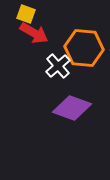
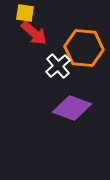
yellow square: moved 1 px left, 1 px up; rotated 12 degrees counterclockwise
red arrow: rotated 12 degrees clockwise
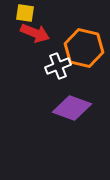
red arrow: moved 1 px right; rotated 20 degrees counterclockwise
orange hexagon: rotated 9 degrees clockwise
white cross: rotated 20 degrees clockwise
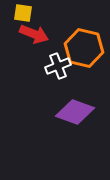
yellow square: moved 2 px left
red arrow: moved 1 px left, 1 px down
purple diamond: moved 3 px right, 4 px down
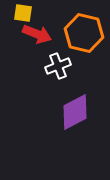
red arrow: moved 3 px right
orange hexagon: moved 15 px up
purple diamond: rotated 48 degrees counterclockwise
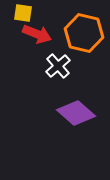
white cross: rotated 20 degrees counterclockwise
purple diamond: moved 1 px right, 1 px down; rotated 69 degrees clockwise
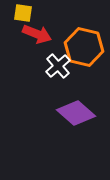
orange hexagon: moved 14 px down
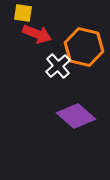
purple diamond: moved 3 px down
